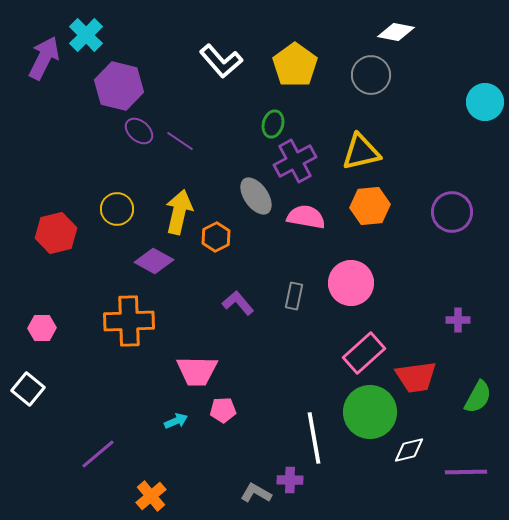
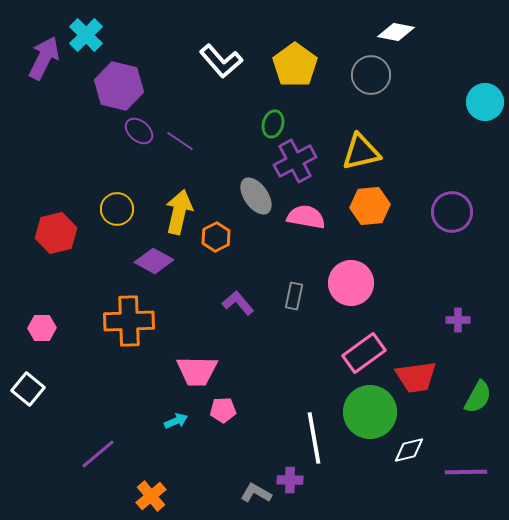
pink rectangle at (364, 353): rotated 6 degrees clockwise
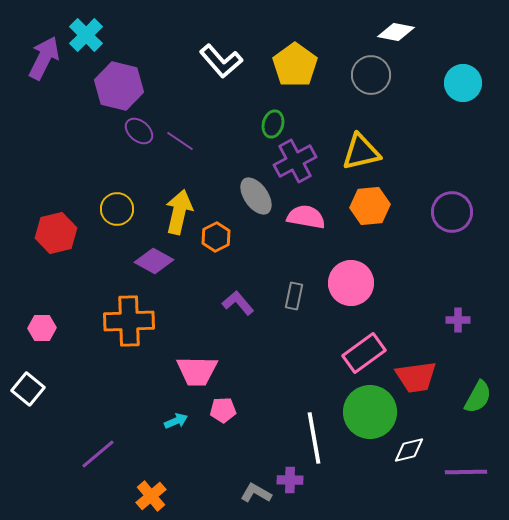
cyan circle at (485, 102): moved 22 px left, 19 px up
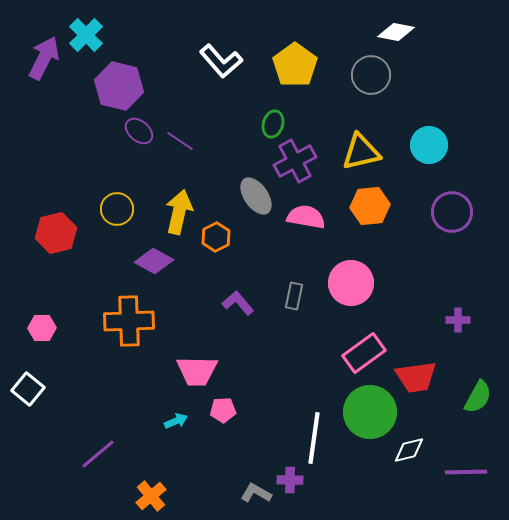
cyan circle at (463, 83): moved 34 px left, 62 px down
white line at (314, 438): rotated 18 degrees clockwise
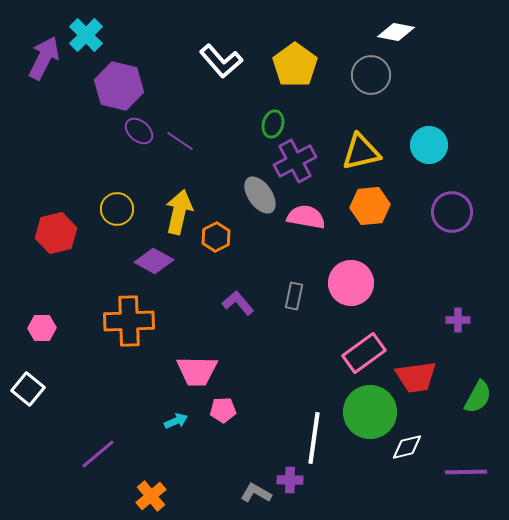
gray ellipse at (256, 196): moved 4 px right, 1 px up
white diamond at (409, 450): moved 2 px left, 3 px up
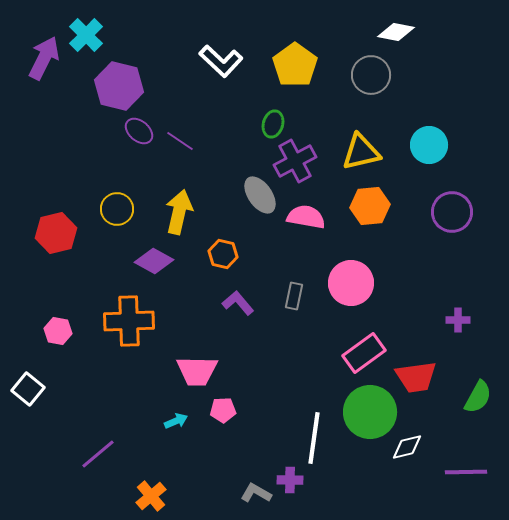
white L-shape at (221, 61): rotated 6 degrees counterclockwise
orange hexagon at (216, 237): moved 7 px right, 17 px down; rotated 20 degrees counterclockwise
pink hexagon at (42, 328): moved 16 px right, 3 px down; rotated 12 degrees clockwise
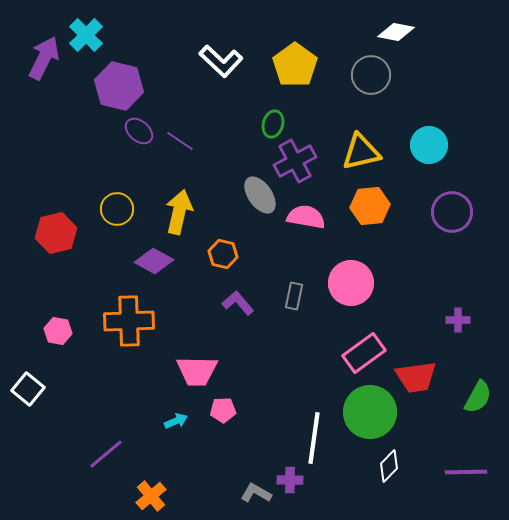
white diamond at (407, 447): moved 18 px left, 19 px down; rotated 32 degrees counterclockwise
purple line at (98, 454): moved 8 px right
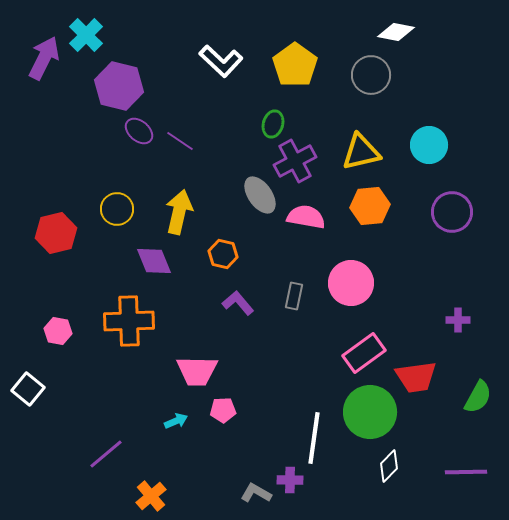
purple diamond at (154, 261): rotated 39 degrees clockwise
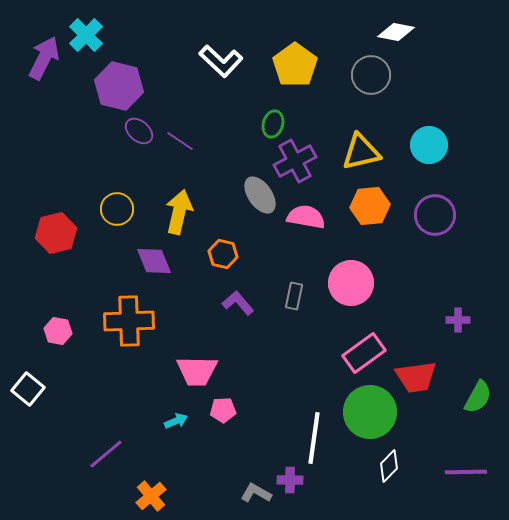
purple circle at (452, 212): moved 17 px left, 3 px down
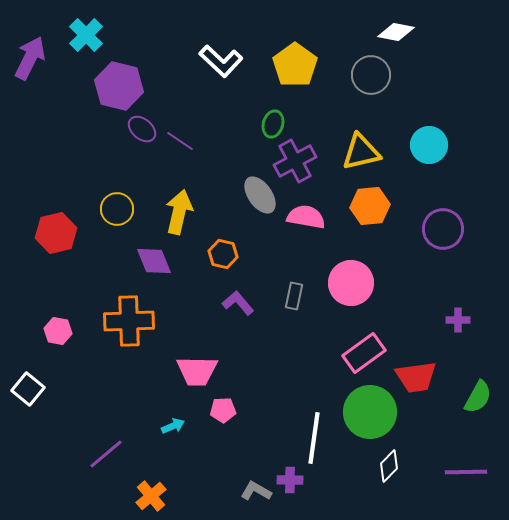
purple arrow at (44, 58): moved 14 px left
purple ellipse at (139, 131): moved 3 px right, 2 px up
purple circle at (435, 215): moved 8 px right, 14 px down
cyan arrow at (176, 421): moved 3 px left, 5 px down
gray L-shape at (256, 493): moved 2 px up
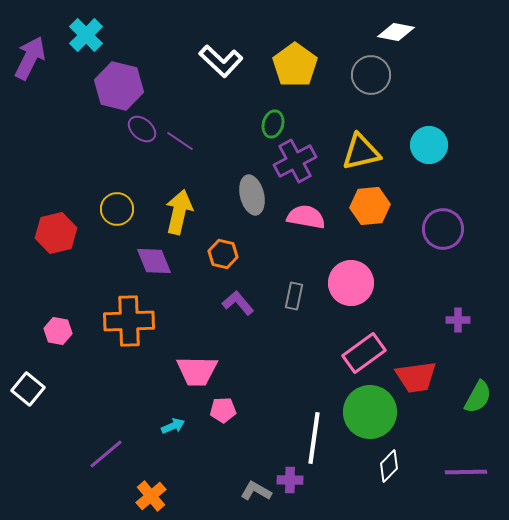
gray ellipse at (260, 195): moved 8 px left; rotated 21 degrees clockwise
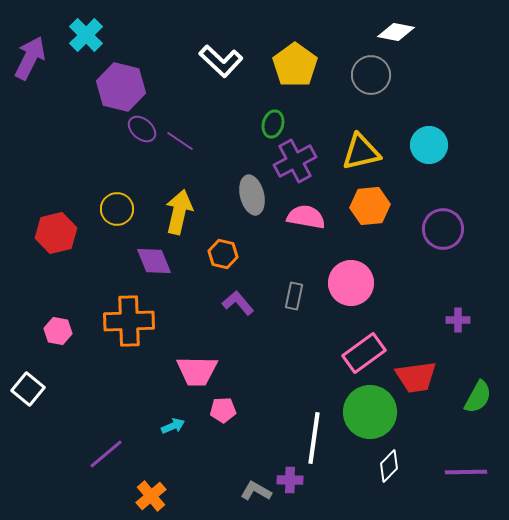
purple hexagon at (119, 86): moved 2 px right, 1 px down
